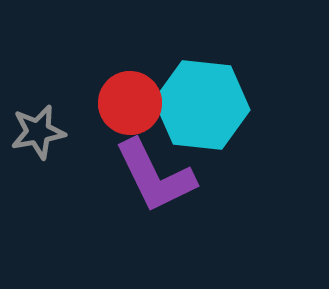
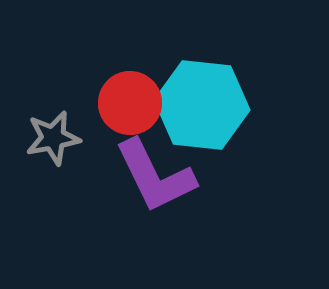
gray star: moved 15 px right, 6 px down
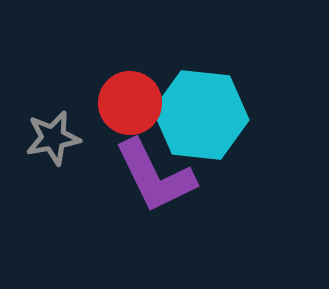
cyan hexagon: moved 1 px left, 10 px down
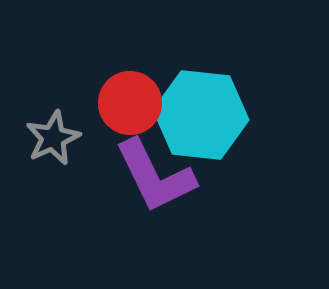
gray star: rotated 14 degrees counterclockwise
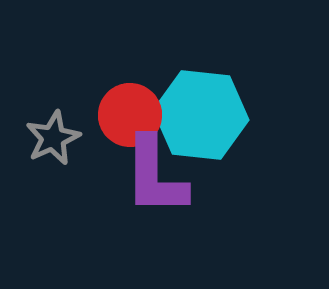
red circle: moved 12 px down
purple L-shape: rotated 26 degrees clockwise
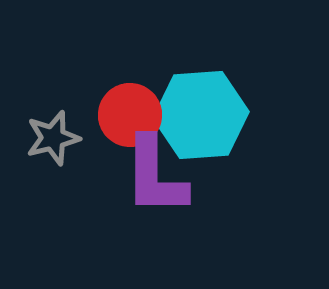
cyan hexagon: rotated 10 degrees counterclockwise
gray star: rotated 10 degrees clockwise
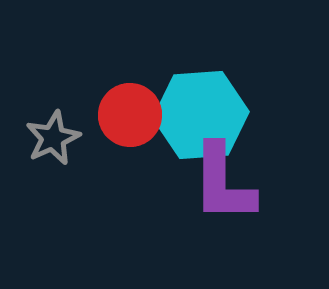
gray star: rotated 10 degrees counterclockwise
purple L-shape: moved 68 px right, 7 px down
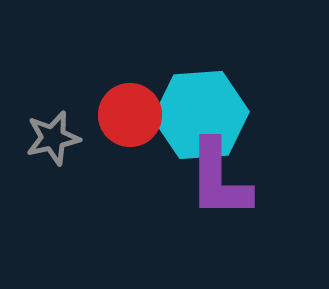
gray star: rotated 12 degrees clockwise
purple L-shape: moved 4 px left, 4 px up
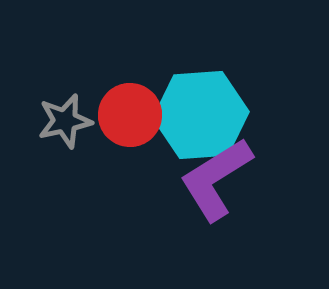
gray star: moved 12 px right, 17 px up
purple L-shape: moved 3 px left; rotated 58 degrees clockwise
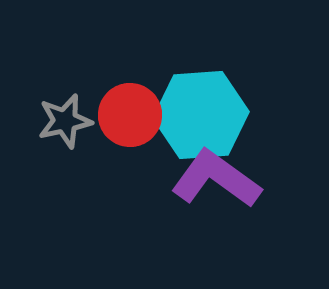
purple L-shape: rotated 68 degrees clockwise
